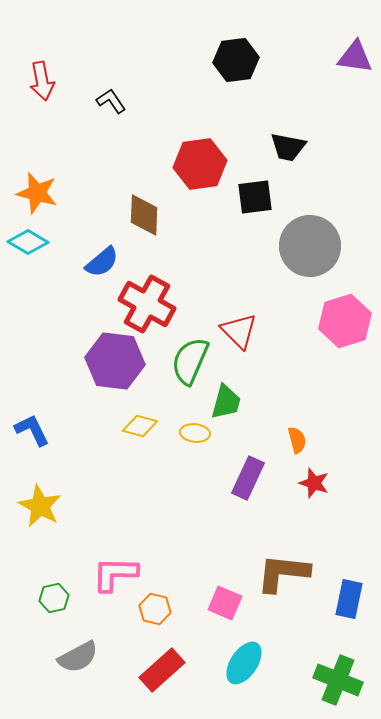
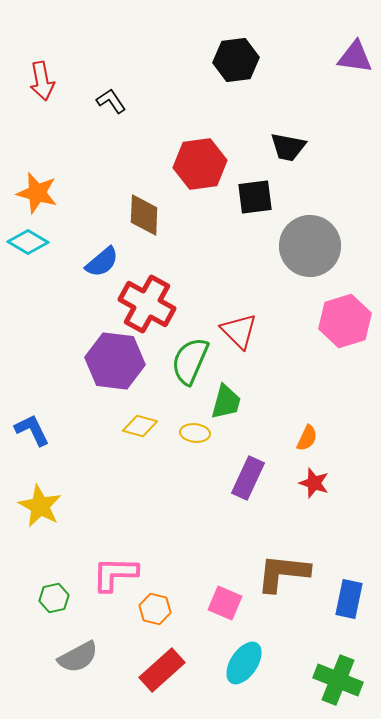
orange semicircle: moved 10 px right, 2 px up; rotated 40 degrees clockwise
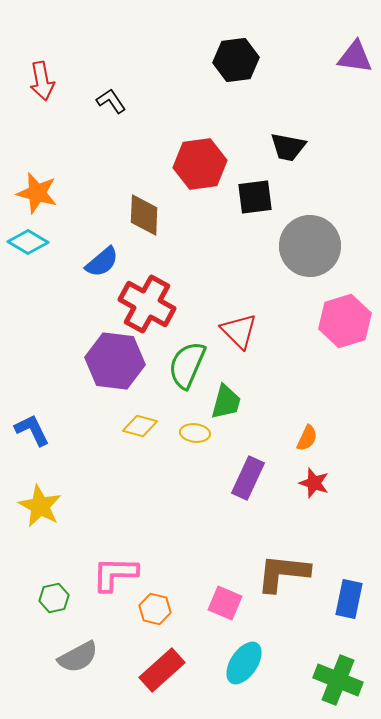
green semicircle: moved 3 px left, 4 px down
